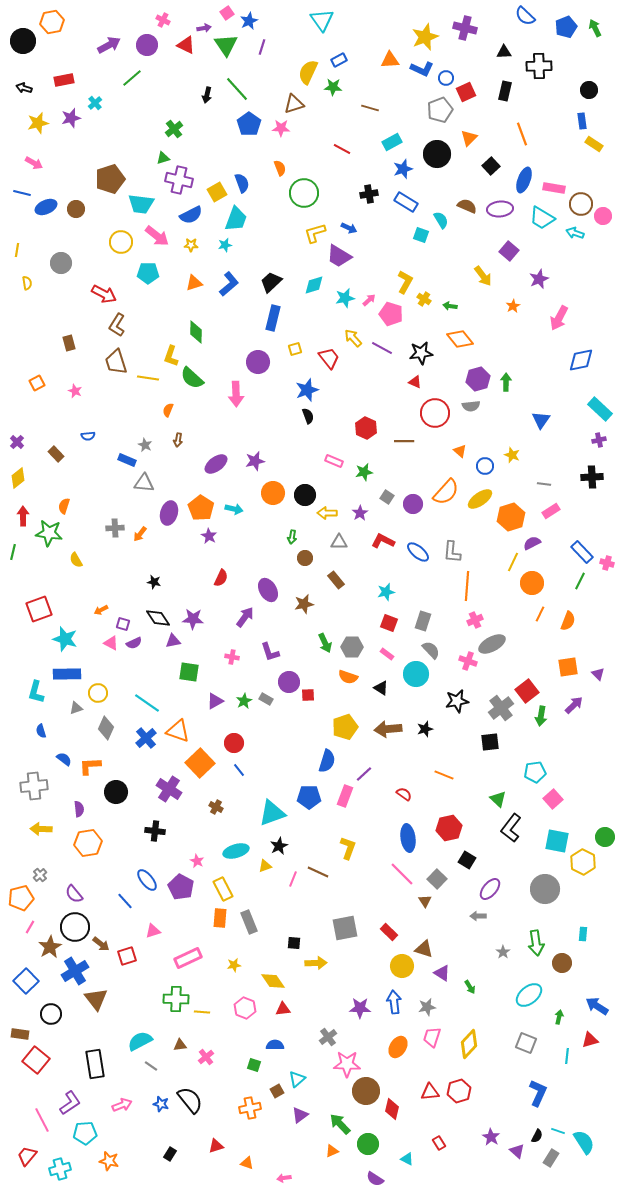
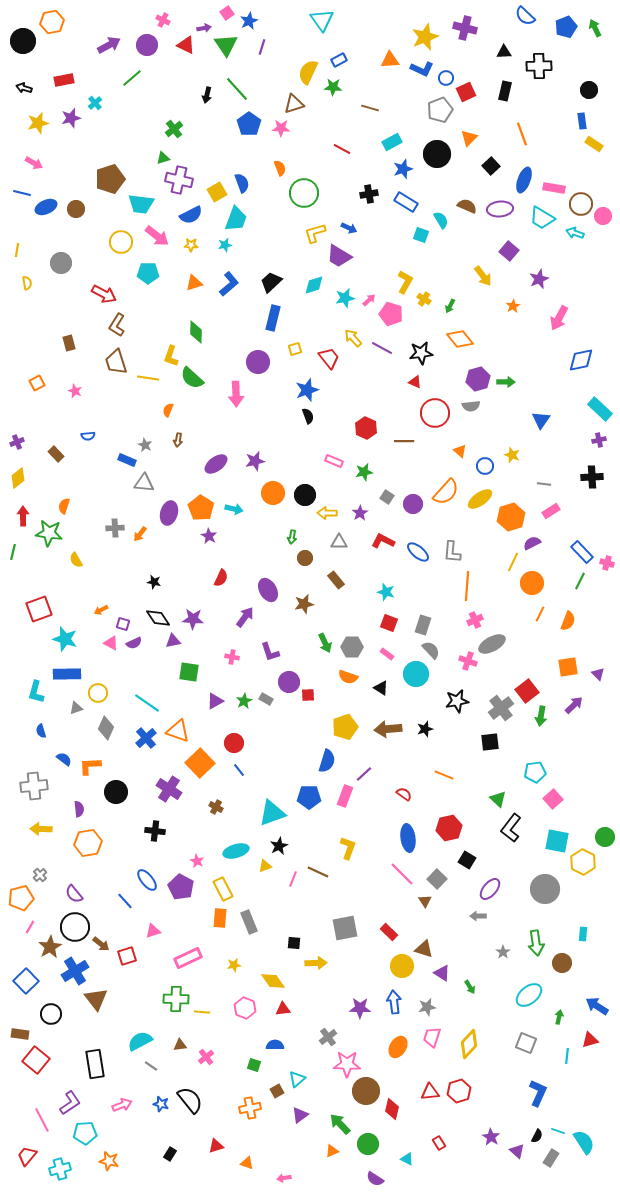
green arrow at (450, 306): rotated 72 degrees counterclockwise
green arrow at (506, 382): rotated 90 degrees clockwise
purple cross at (17, 442): rotated 24 degrees clockwise
cyan star at (386, 592): rotated 30 degrees clockwise
gray rectangle at (423, 621): moved 4 px down
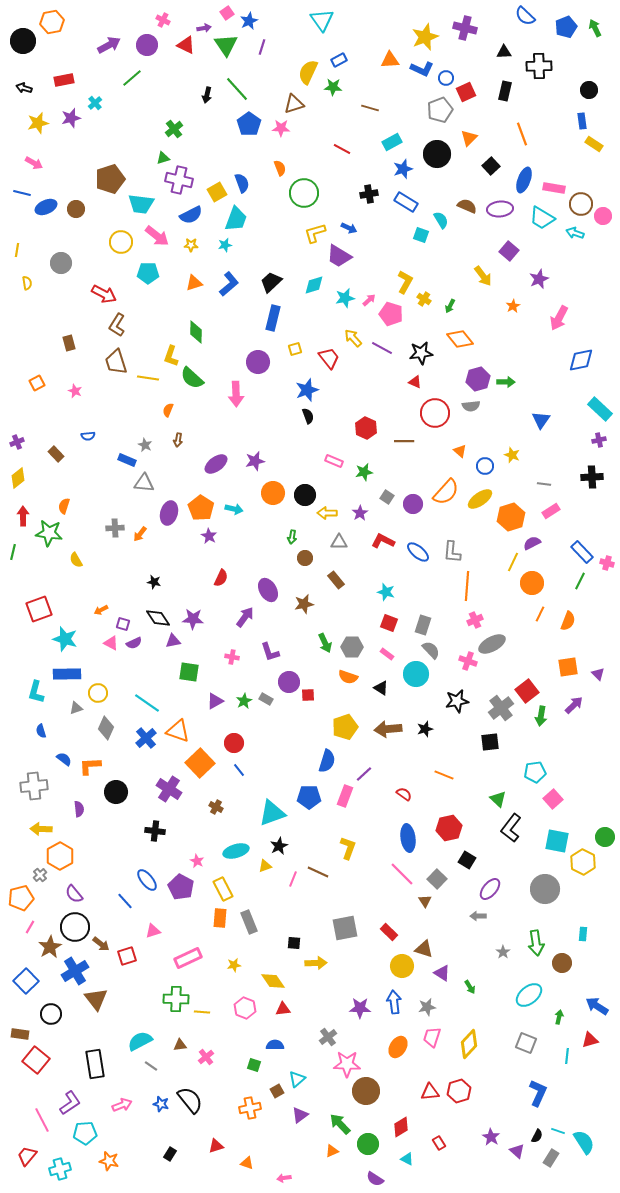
orange hexagon at (88, 843): moved 28 px left, 13 px down; rotated 20 degrees counterclockwise
red diamond at (392, 1109): moved 9 px right, 18 px down; rotated 45 degrees clockwise
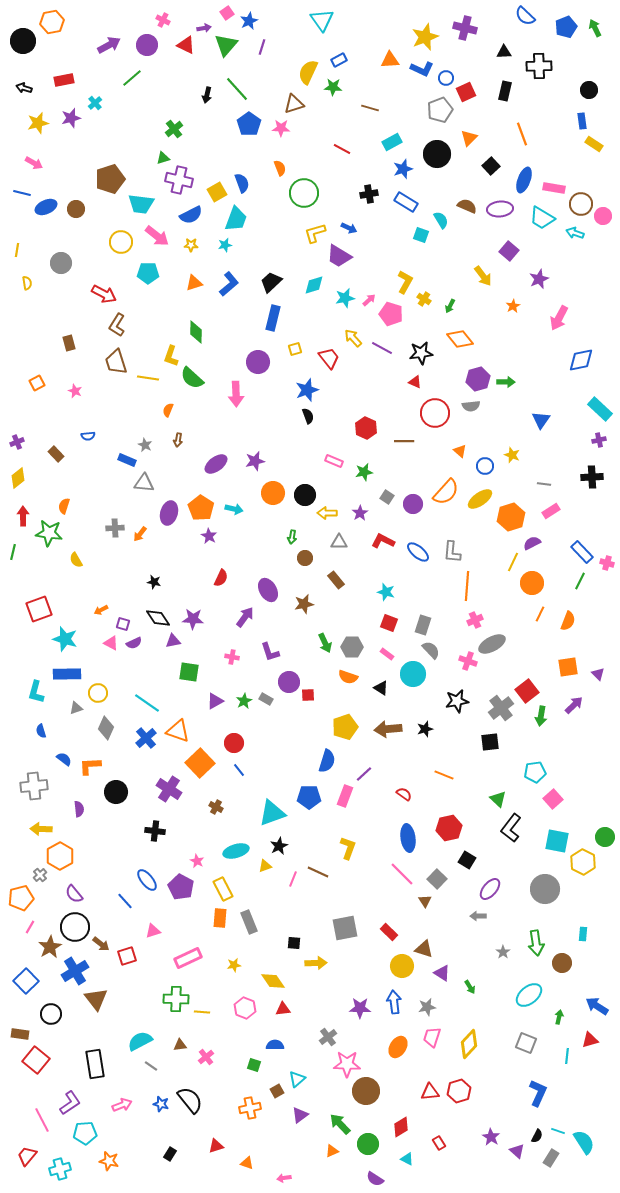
green triangle at (226, 45): rotated 15 degrees clockwise
cyan circle at (416, 674): moved 3 px left
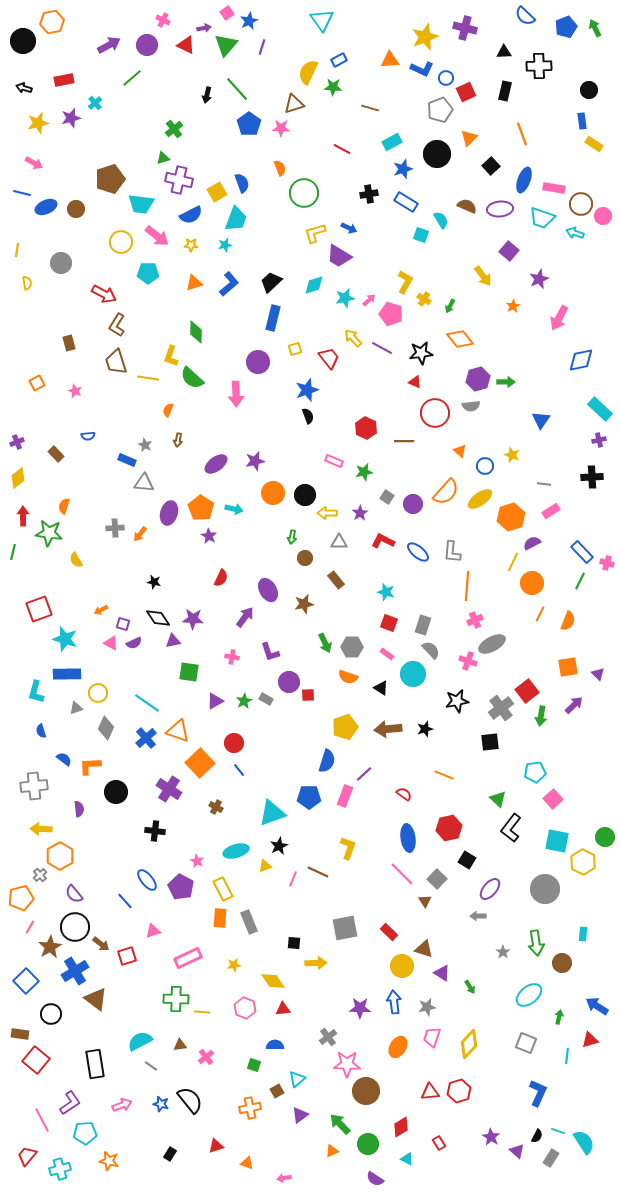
cyan trapezoid at (542, 218): rotated 12 degrees counterclockwise
brown triangle at (96, 999): rotated 15 degrees counterclockwise
